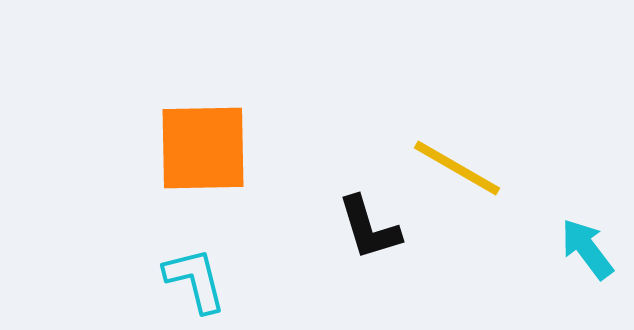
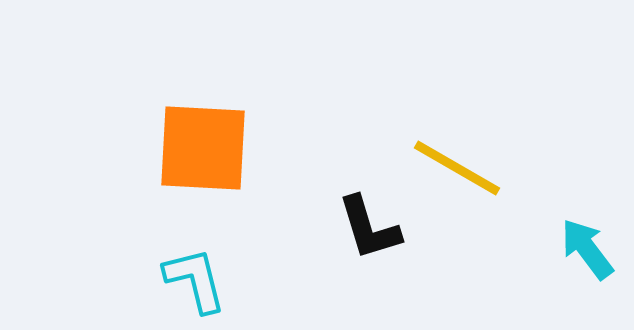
orange square: rotated 4 degrees clockwise
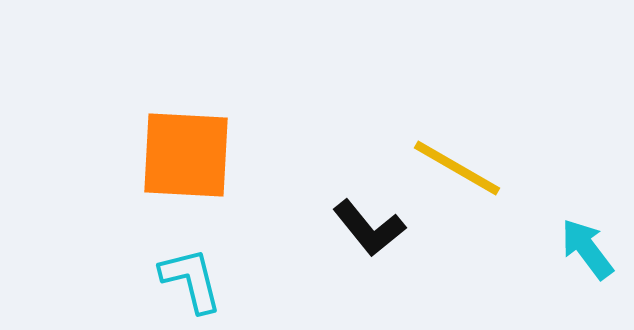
orange square: moved 17 px left, 7 px down
black L-shape: rotated 22 degrees counterclockwise
cyan L-shape: moved 4 px left
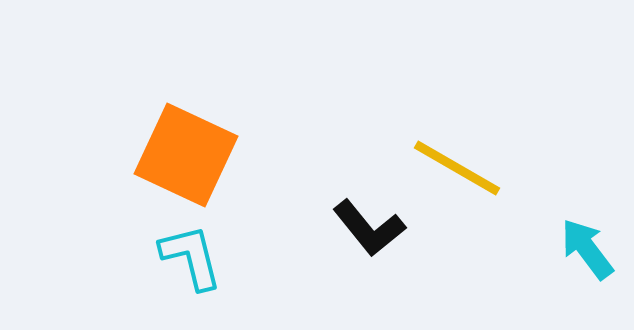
orange square: rotated 22 degrees clockwise
cyan L-shape: moved 23 px up
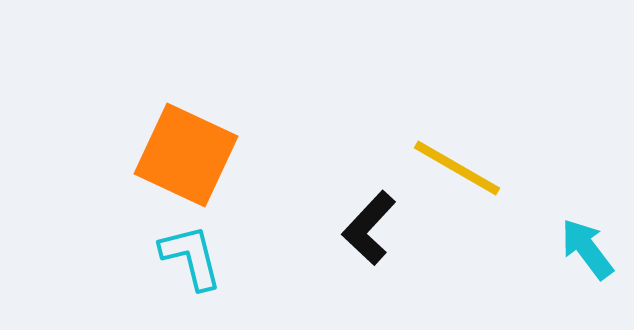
black L-shape: rotated 82 degrees clockwise
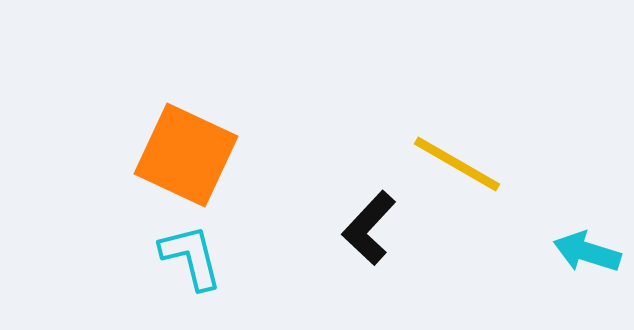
yellow line: moved 4 px up
cyan arrow: moved 3 px down; rotated 36 degrees counterclockwise
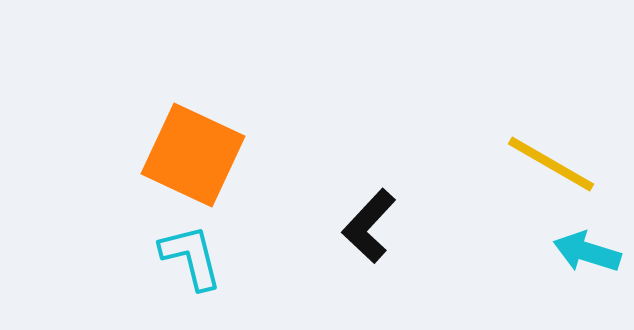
orange square: moved 7 px right
yellow line: moved 94 px right
black L-shape: moved 2 px up
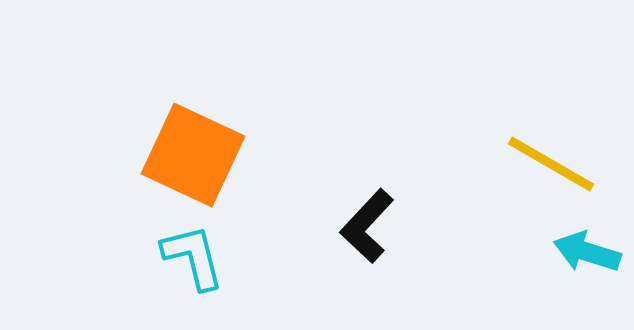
black L-shape: moved 2 px left
cyan L-shape: moved 2 px right
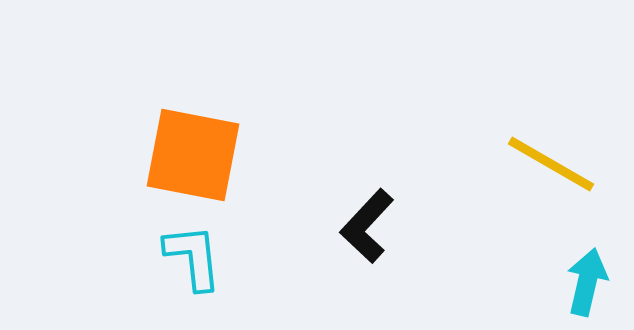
orange square: rotated 14 degrees counterclockwise
cyan arrow: moved 30 px down; rotated 86 degrees clockwise
cyan L-shape: rotated 8 degrees clockwise
